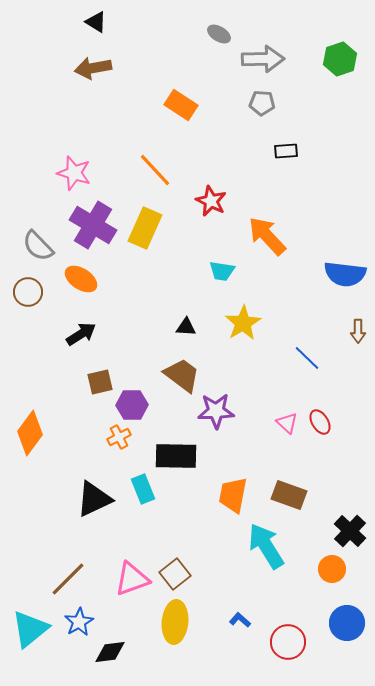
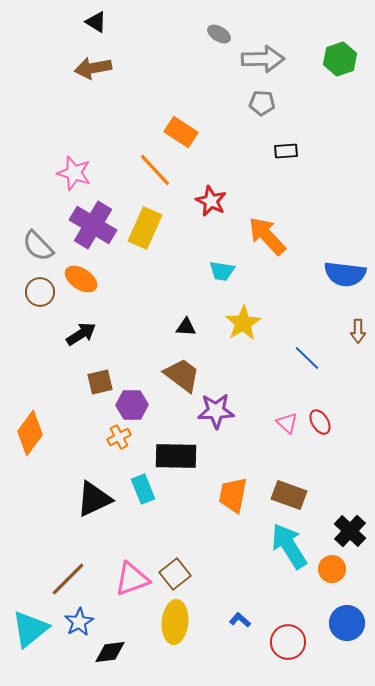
orange rectangle at (181, 105): moved 27 px down
brown circle at (28, 292): moved 12 px right
cyan arrow at (266, 546): moved 23 px right
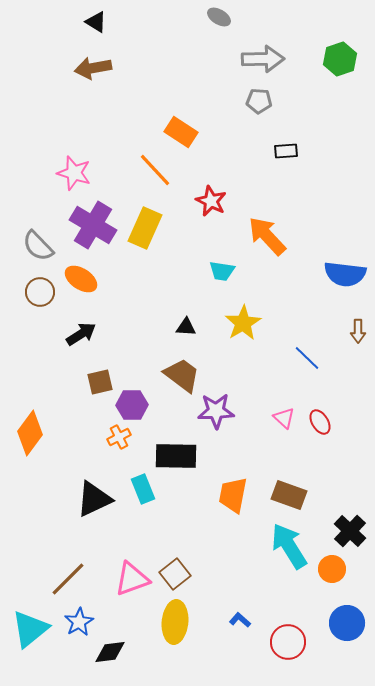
gray ellipse at (219, 34): moved 17 px up
gray pentagon at (262, 103): moved 3 px left, 2 px up
pink triangle at (287, 423): moved 3 px left, 5 px up
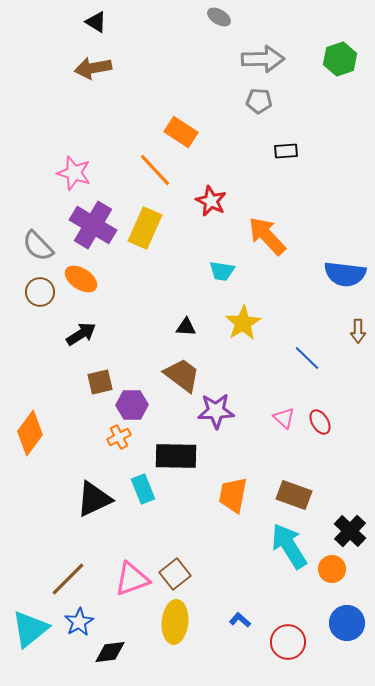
brown rectangle at (289, 495): moved 5 px right
